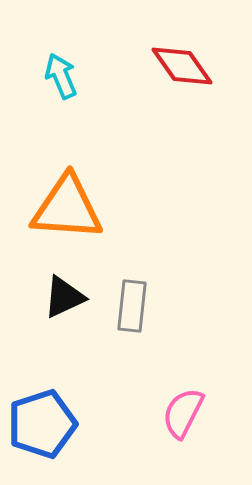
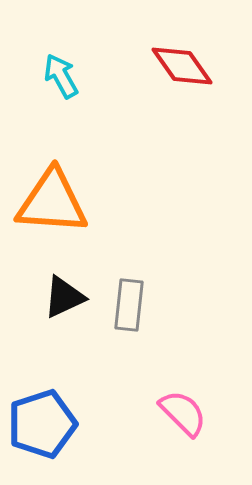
cyan arrow: rotated 6 degrees counterclockwise
orange triangle: moved 15 px left, 6 px up
gray rectangle: moved 3 px left, 1 px up
pink semicircle: rotated 108 degrees clockwise
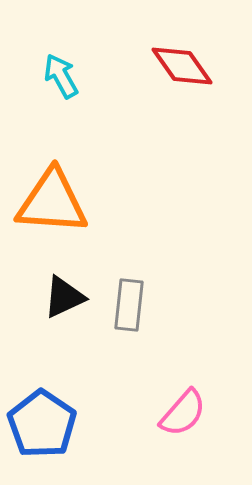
pink semicircle: rotated 86 degrees clockwise
blue pentagon: rotated 20 degrees counterclockwise
